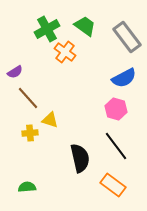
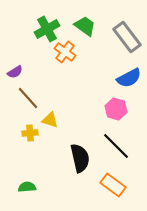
blue semicircle: moved 5 px right
black line: rotated 8 degrees counterclockwise
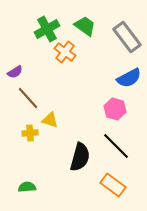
pink hexagon: moved 1 px left
black semicircle: moved 1 px up; rotated 28 degrees clockwise
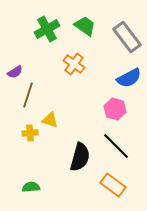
orange cross: moved 9 px right, 12 px down
brown line: moved 3 px up; rotated 60 degrees clockwise
green semicircle: moved 4 px right
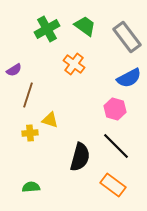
purple semicircle: moved 1 px left, 2 px up
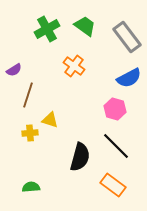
orange cross: moved 2 px down
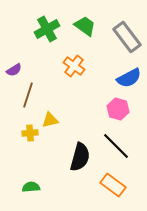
pink hexagon: moved 3 px right
yellow triangle: rotated 30 degrees counterclockwise
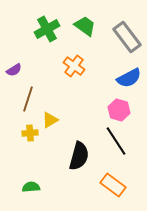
brown line: moved 4 px down
pink hexagon: moved 1 px right, 1 px down
yellow triangle: rotated 18 degrees counterclockwise
black line: moved 5 px up; rotated 12 degrees clockwise
black semicircle: moved 1 px left, 1 px up
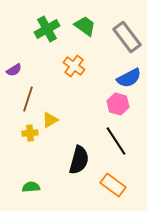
pink hexagon: moved 1 px left, 6 px up
black semicircle: moved 4 px down
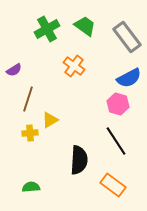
black semicircle: rotated 12 degrees counterclockwise
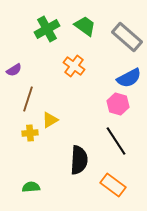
gray rectangle: rotated 12 degrees counterclockwise
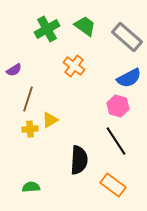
pink hexagon: moved 2 px down
yellow cross: moved 4 px up
